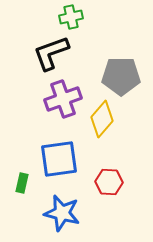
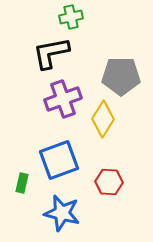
black L-shape: rotated 9 degrees clockwise
yellow diamond: moved 1 px right; rotated 9 degrees counterclockwise
blue square: moved 1 px down; rotated 12 degrees counterclockwise
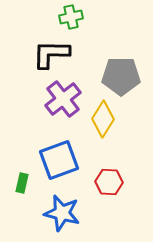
black L-shape: moved 1 px down; rotated 12 degrees clockwise
purple cross: rotated 18 degrees counterclockwise
